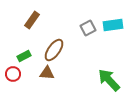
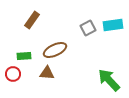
brown ellipse: moved 1 px right; rotated 30 degrees clockwise
green rectangle: rotated 24 degrees clockwise
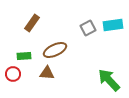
brown rectangle: moved 3 px down
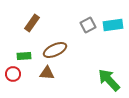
gray square: moved 3 px up
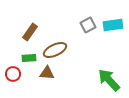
brown rectangle: moved 2 px left, 9 px down
green rectangle: moved 5 px right, 2 px down
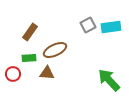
cyan rectangle: moved 2 px left, 2 px down
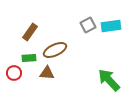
cyan rectangle: moved 1 px up
red circle: moved 1 px right, 1 px up
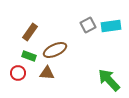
green rectangle: moved 2 px up; rotated 24 degrees clockwise
red circle: moved 4 px right
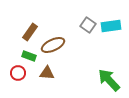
gray square: rotated 28 degrees counterclockwise
brown ellipse: moved 2 px left, 5 px up
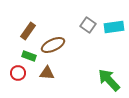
cyan rectangle: moved 3 px right, 1 px down
brown rectangle: moved 2 px left, 1 px up
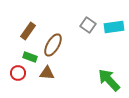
brown ellipse: rotated 35 degrees counterclockwise
green rectangle: moved 1 px right, 1 px down
